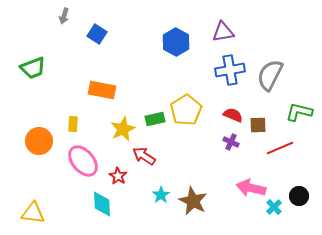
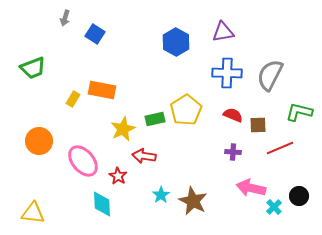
gray arrow: moved 1 px right, 2 px down
blue square: moved 2 px left
blue cross: moved 3 px left, 3 px down; rotated 12 degrees clockwise
yellow rectangle: moved 25 px up; rotated 28 degrees clockwise
purple cross: moved 2 px right, 10 px down; rotated 21 degrees counterclockwise
red arrow: rotated 25 degrees counterclockwise
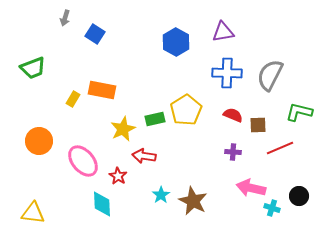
cyan cross: moved 2 px left, 1 px down; rotated 28 degrees counterclockwise
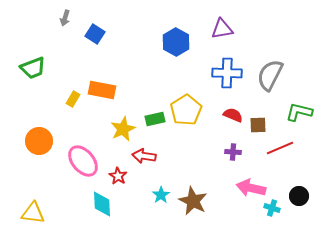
purple triangle: moved 1 px left, 3 px up
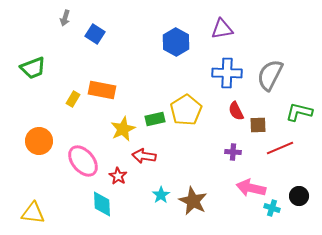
red semicircle: moved 3 px right, 4 px up; rotated 138 degrees counterclockwise
